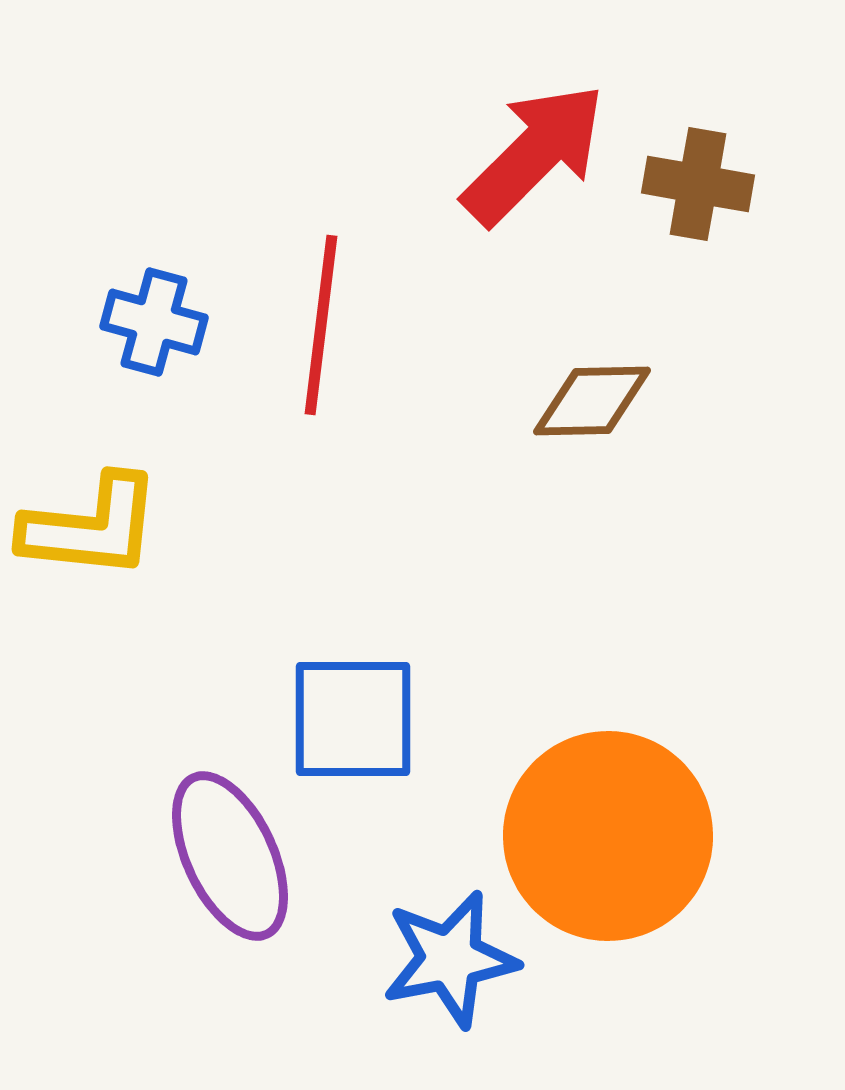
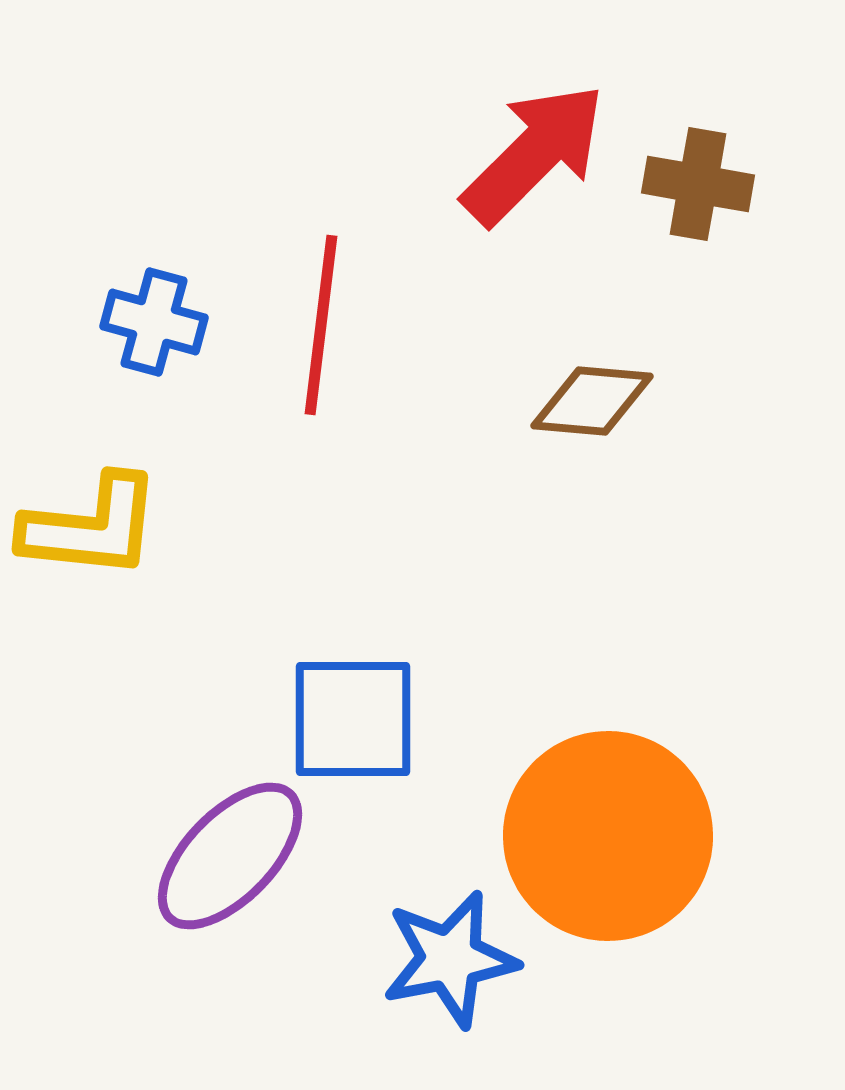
brown diamond: rotated 6 degrees clockwise
purple ellipse: rotated 69 degrees clockwise
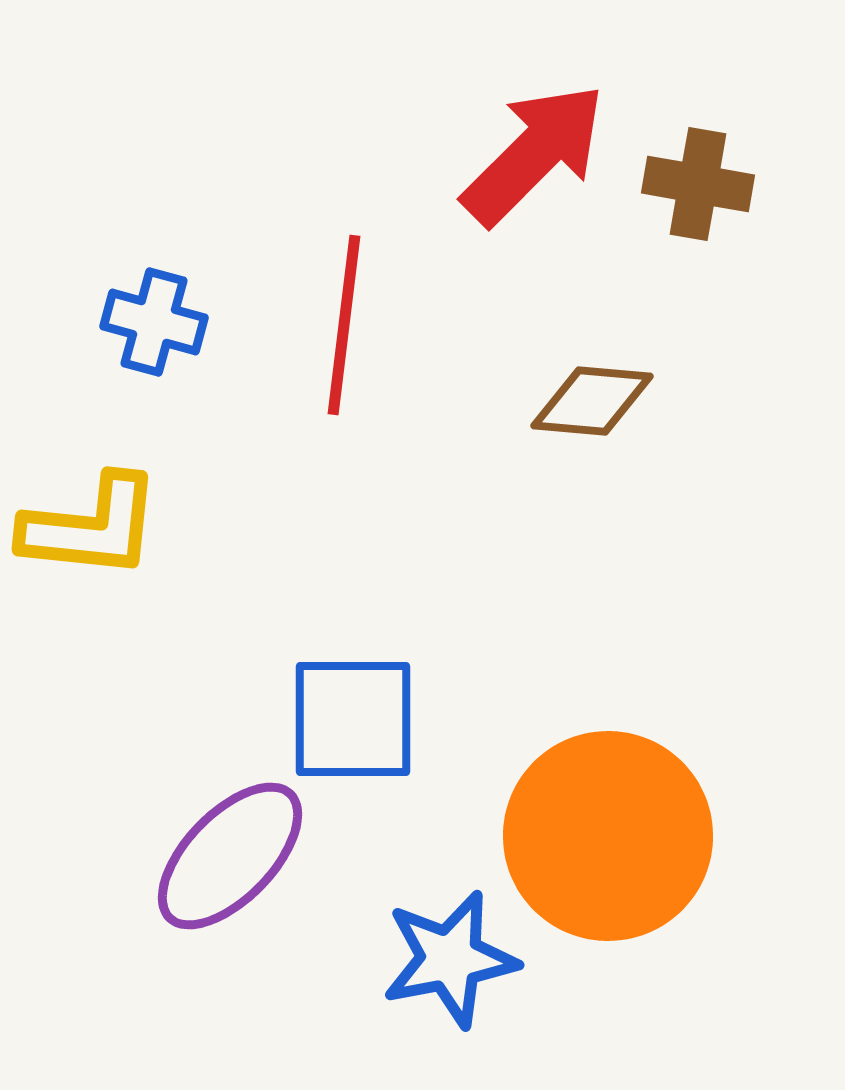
red line: moved 23 px right
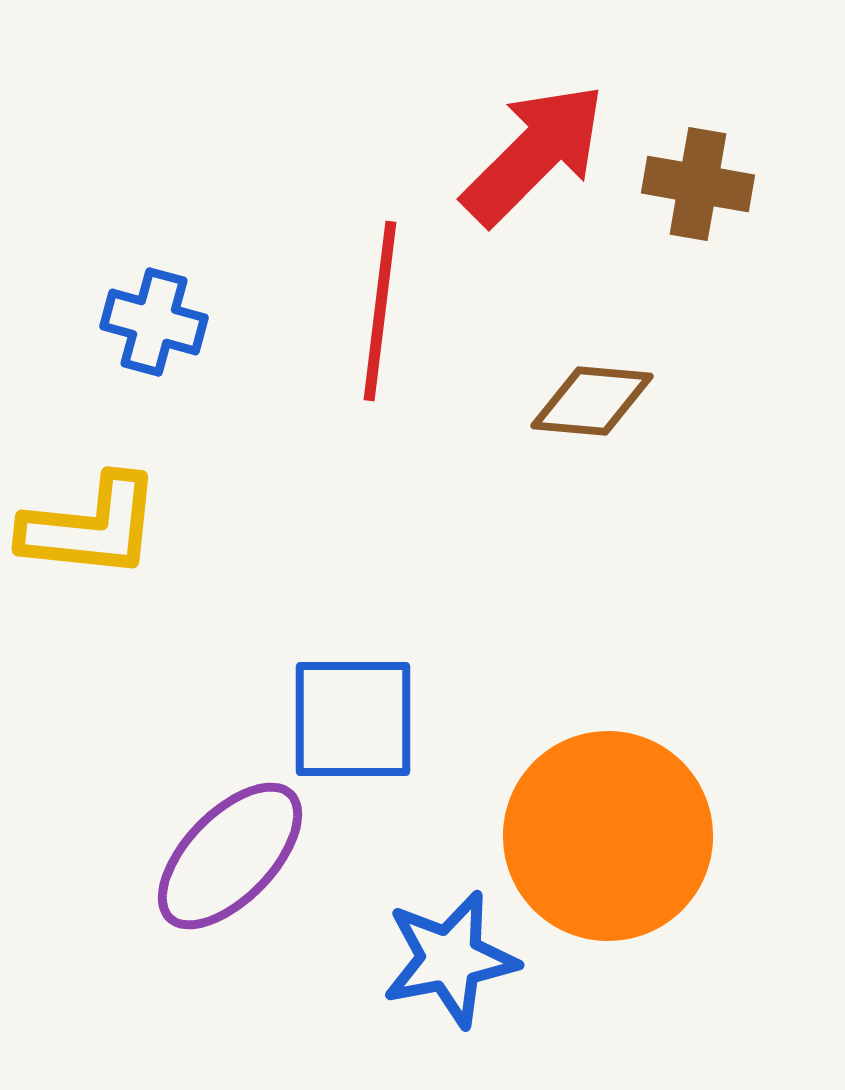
red line: moved 36 px right, 14 px up
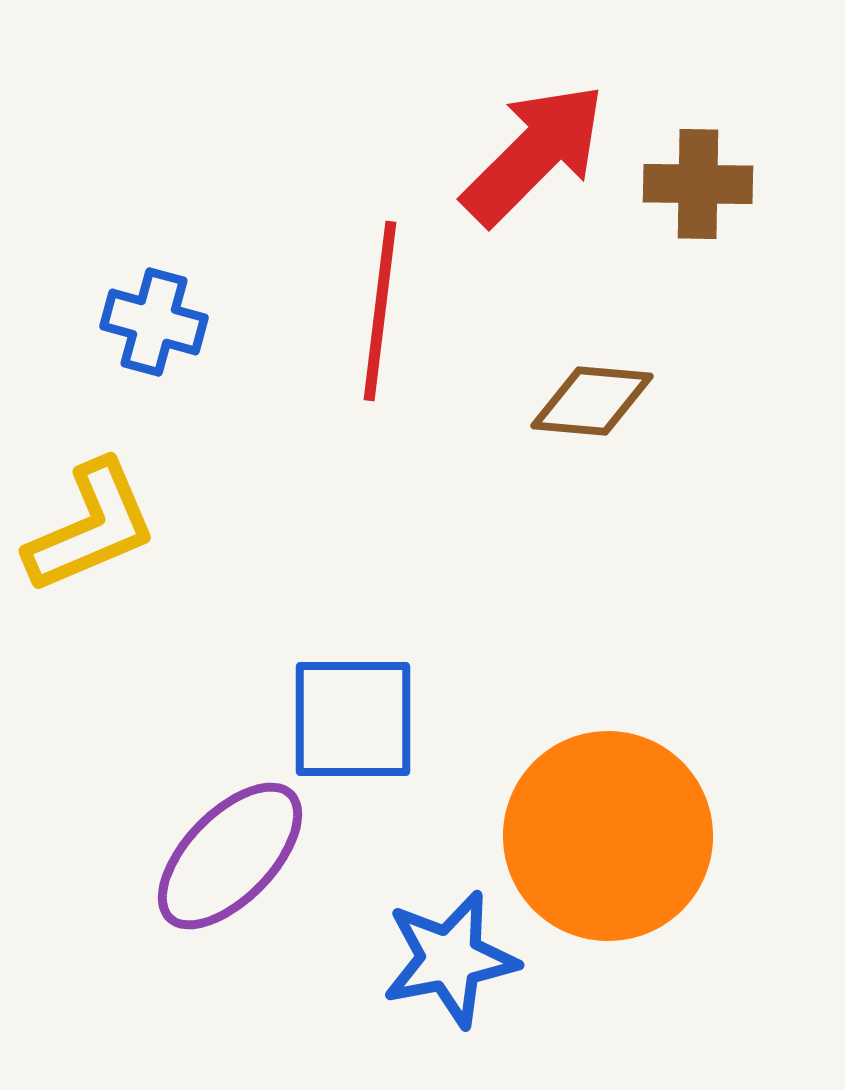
brown cross: rotated 9 degrees counterclockwise
yellow L-shape: rotated 29 degrees counterclockwise
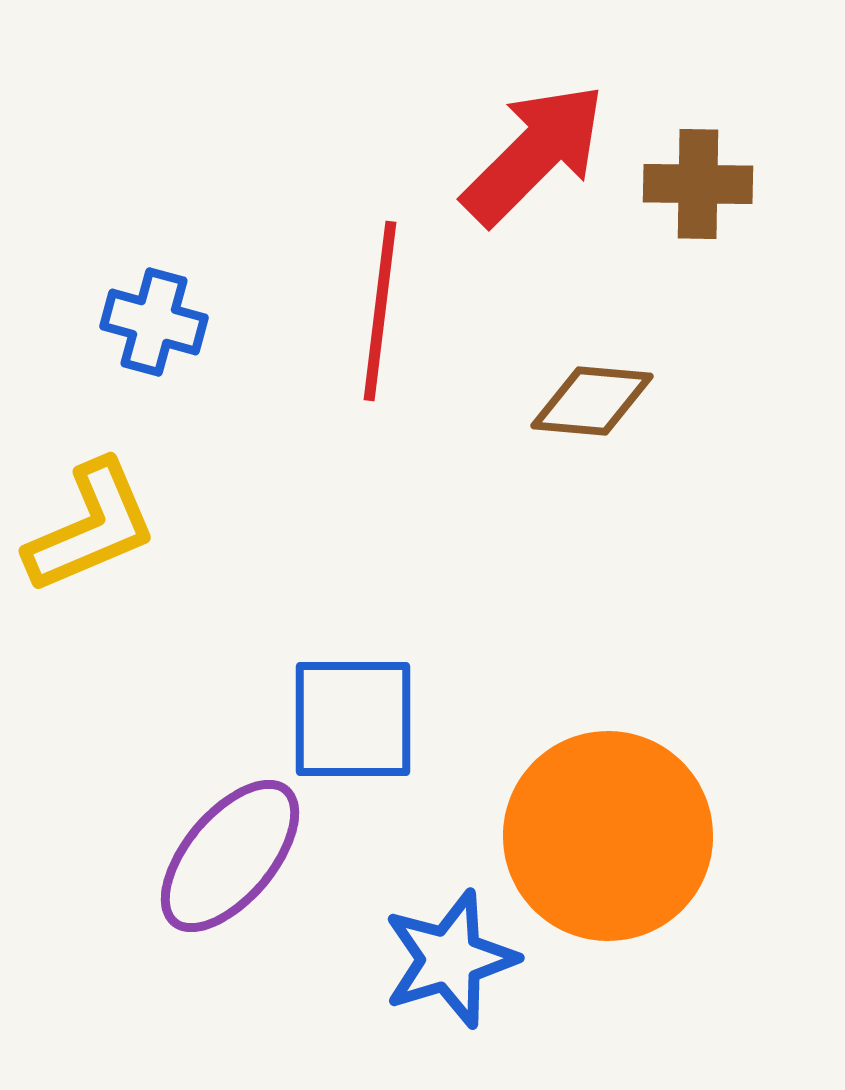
purple ellipse: rotated 4 degrees counterclockwise
blue star: rotated 6 degrees counterclockwise
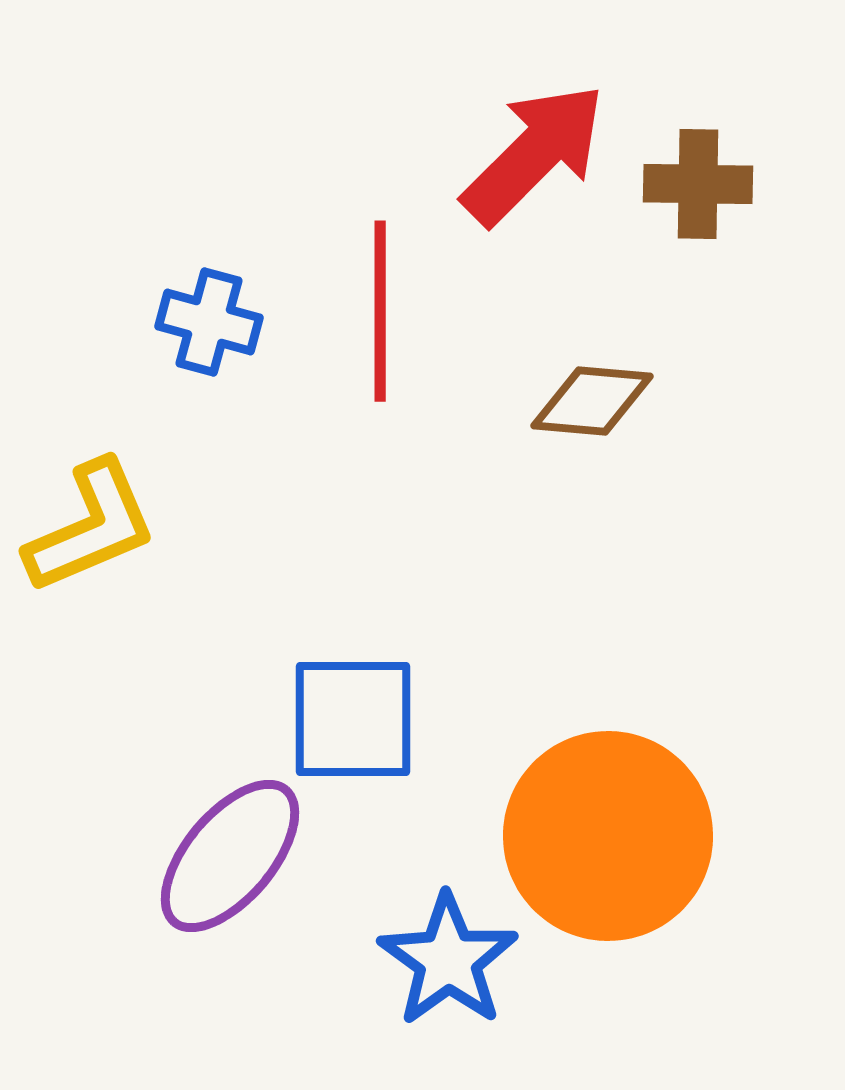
red line: rotated 7 degrees counterclockwise
blue cross: moved 55 px right
blue star: moved 2 px left, 1 px down; rotated 19 degrees counterclockwise
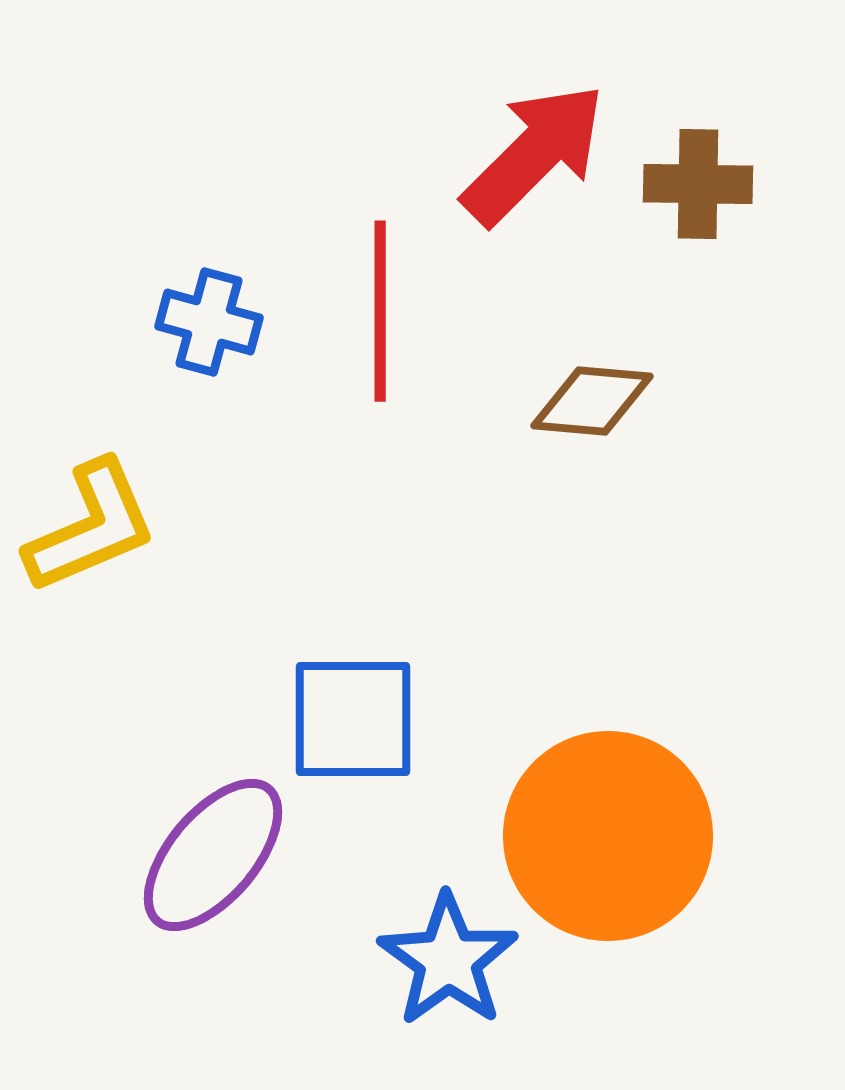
purple ellipse: moved 17 px left, 1 px up
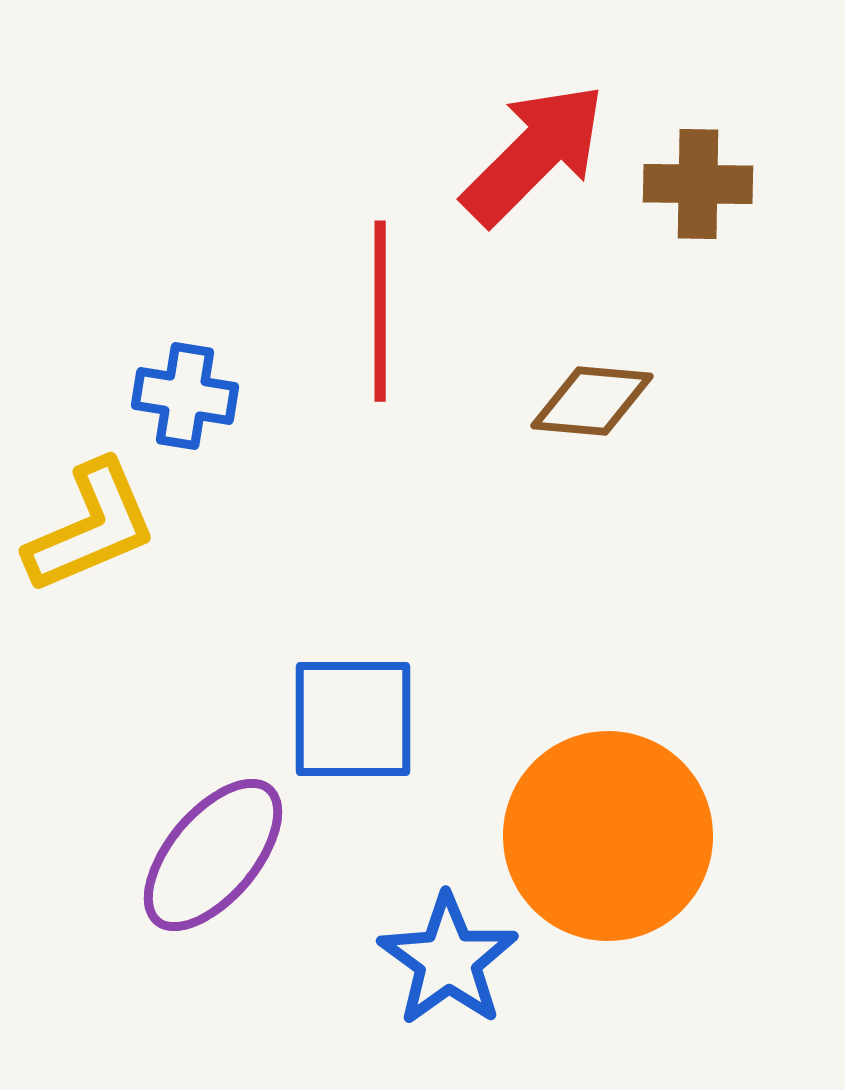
blue cross: moved 24 px left, 74 px down; rotated 6 degrees counterclockwise
